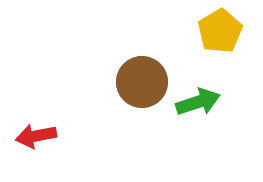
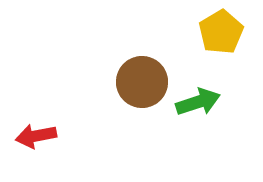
yellow pentagon: moved 1 px right, 1 px down
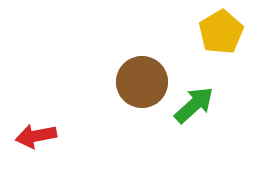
green arrow: moved 4 px left, 3 px down; rotated 24 degrees counterclockwise
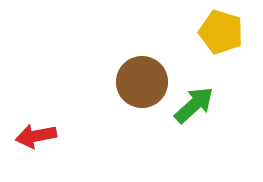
yellow pentagon: rotated 24 degrees counterclockwise
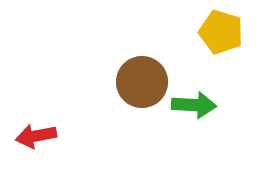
green arrow: rotated 45 degrees clockwise
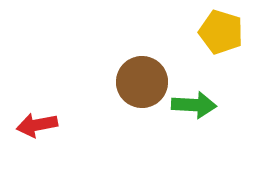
red arrow: moved 1 px right, 11 px up
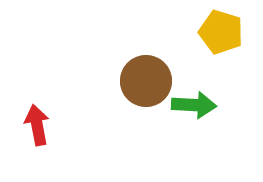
brown circle: moved 4 px right, 1 px up
red arrow: rotated 90 degrees clockwise
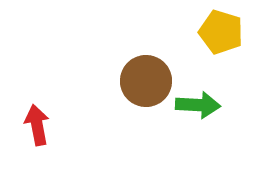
green arrow: moved 4 px right
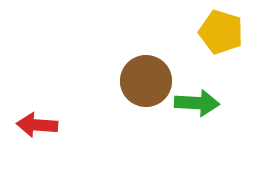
green arrow: moved 1 px left, 2 px up
red arrow: rotated 75 degrees counterclockwise
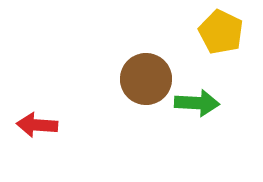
yellow pentagon: rotated 9 degrees clockwise
brown circle: moved 2 px up
